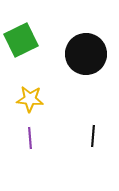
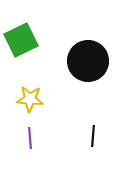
black circle: moved 2 px right, 7 px down
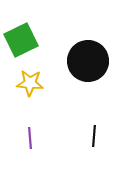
yellow star: moved 16 px up
black line: moved 1 px right
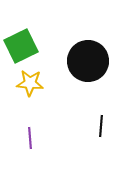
green square: moved 6 px down
black line: moved 7 px right, 10 px up
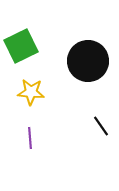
yellow star: moved 1 px right, 9 px down
black line: rotated 40 degrees counterclockwise
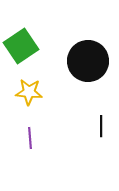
green square: rotated 8 degrees counterclockwise
yellow star: moved 2 px left
black line: rotated 35 degrees clockwise
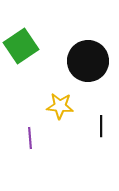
yellow star: moved 31 px right, 14 px down
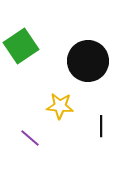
purple line: rotated 45 degrees counterclockwise
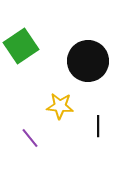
black line: moved 3 px left
purple line: rotated 10 degrees clockwise
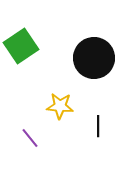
black circle: moved 6 px right, 3 px up
